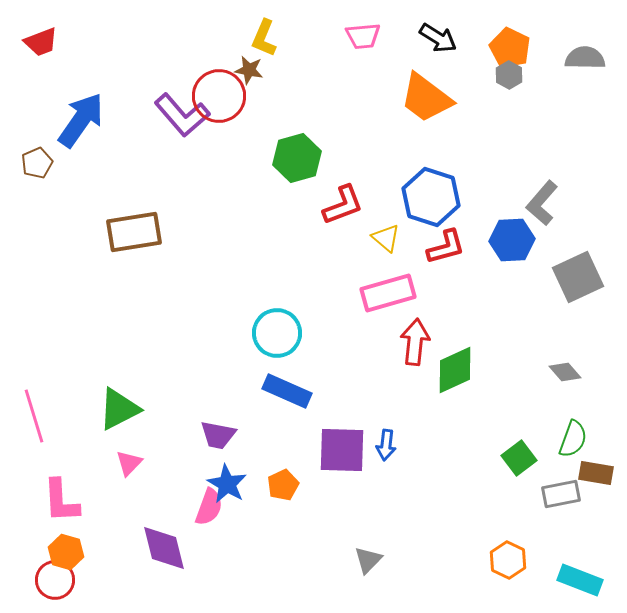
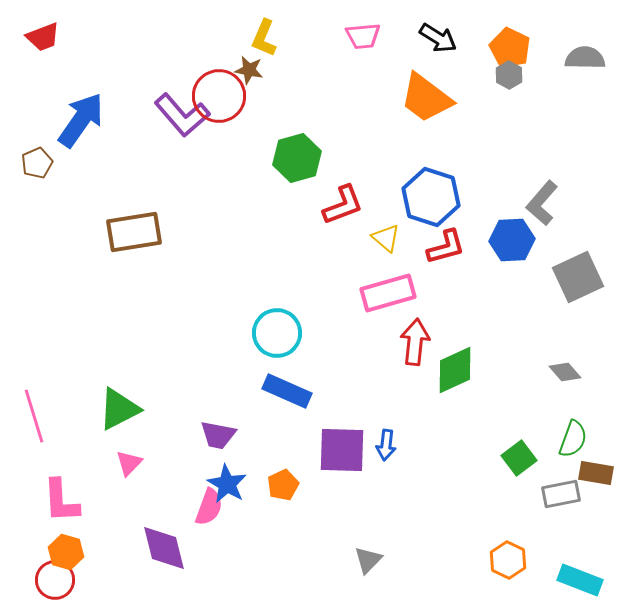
red trapezoid at (41, 42): moved 2 px right, 5 px up
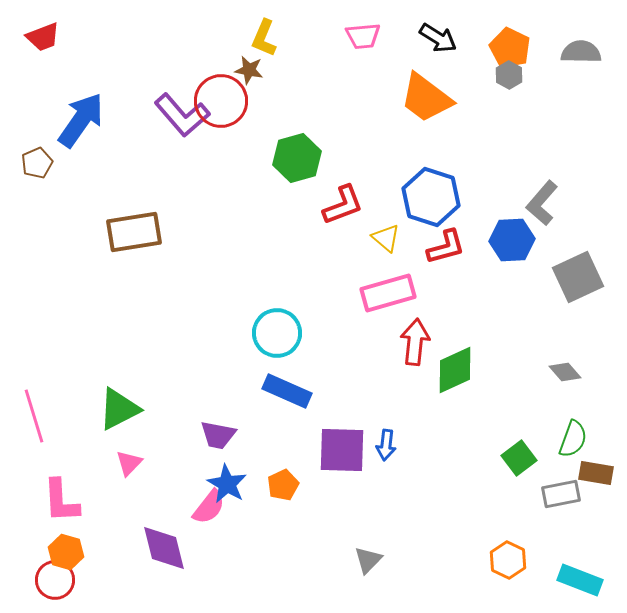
gray semicircle at (585, 58): moved 4 px left, 6 px up
red circle at (219, 96): moved 2 px right, 5 px down
pink semicircle at (209, 507): rotated 18 degrees clockwise
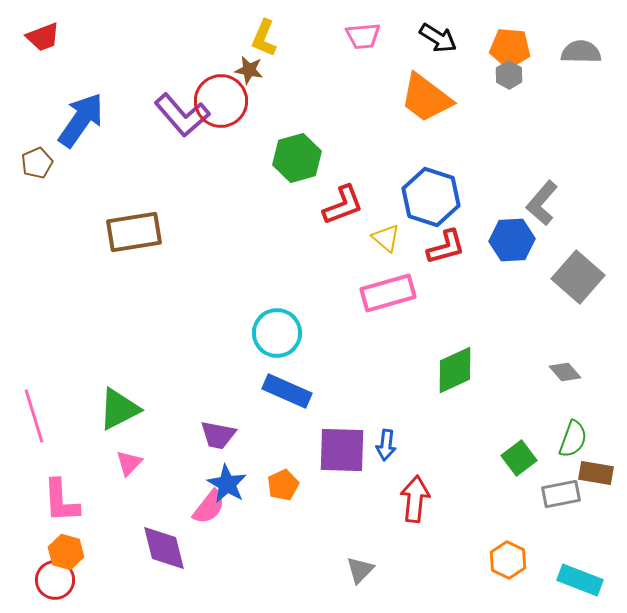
orange pentagon at (510, 48): rotated 21 degrees counterclockwise
gray square at (578, 277): rotated 24 degrees counterclockwise
red arrow at (415, 342): moved 157 px down
gray triangle at (368, 560): moved 8 px left, 10 px down
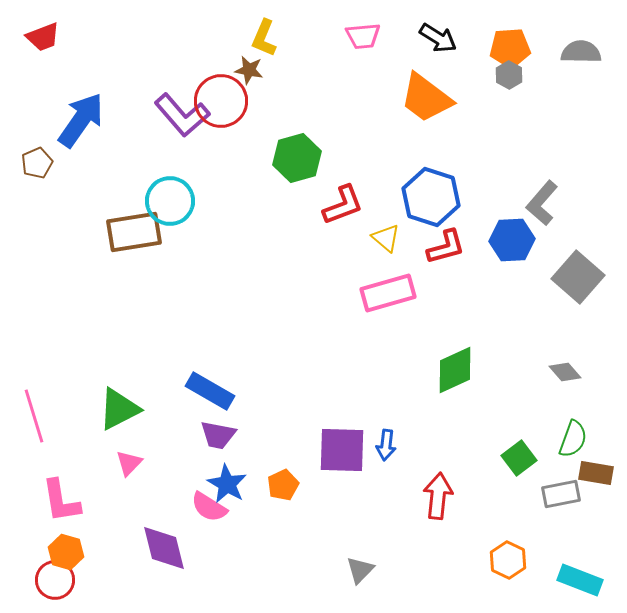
orange pentagon at (510, 48): rotated 9 degrees counterclockwise
cyan circle at (277, 333): moved 107 px left, 132 px up
blue rectangle at (287, 391): moved 77 px left; rotated 6 degrees clockwise
red arrow at (415, 499): moved 23 px right, 3 px up
pink L-shape at (61, 501): rotated 6 degrees counterclockwise
pink semicircle at (209, 507): rotated 84 degrees clockwise
